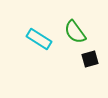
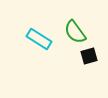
black square: moved 1 px left, 3 px up
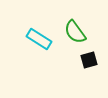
black square: moved 4 px down
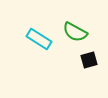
green semicircle: rotated 25 degrees counterclockwise
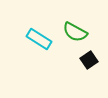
black square: rotated 18 degrees counterclockwise
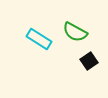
black square: moved 1 px down
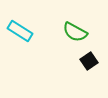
cyan rectangle: moved 19 px left, 8 px up
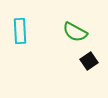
cyan rectangle: rotated 55 degrees clockwise
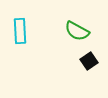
green semicircle: moved 2 px right, 1 px up
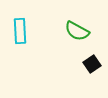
black square: moved 3 px right, 3 px down
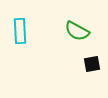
black square: rotated 24 degrees clockwise
